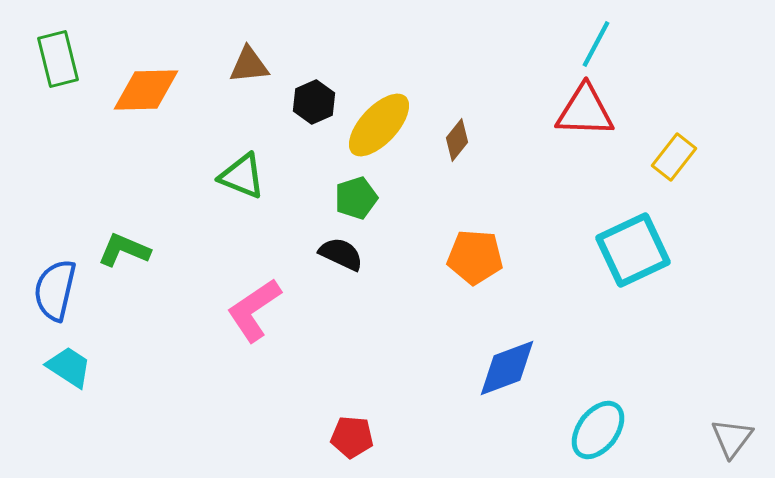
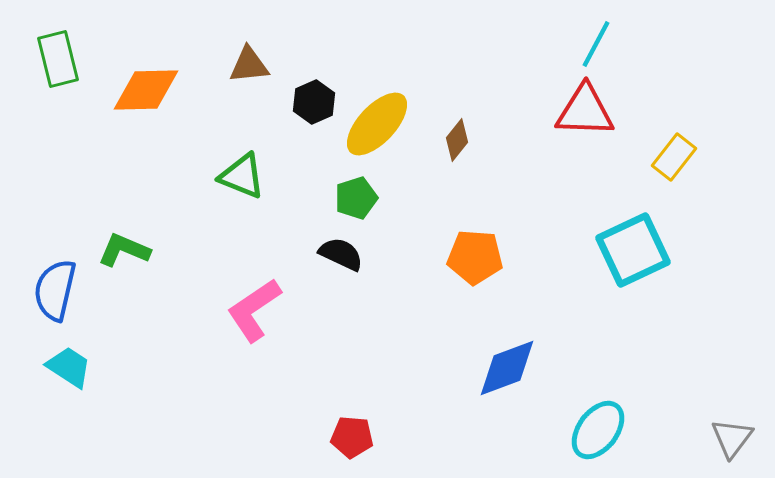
yellow ellipse: moved 2 px left, 1 px up
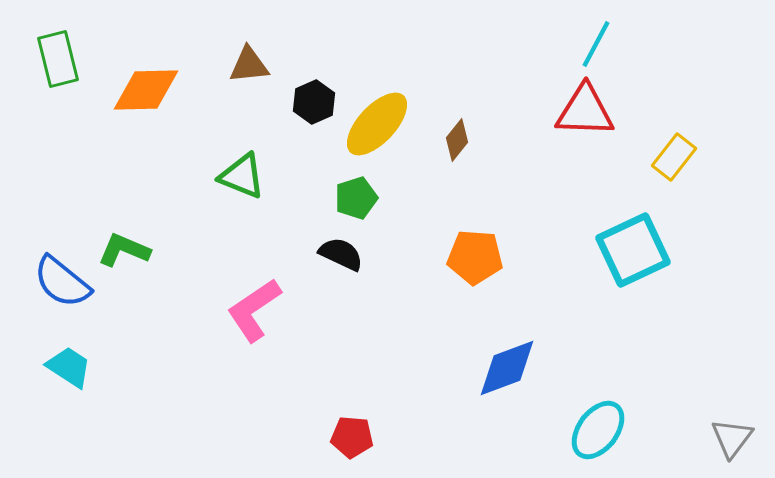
blue semicircle: moved 7 px right, 8 px up; rotated 64 degrees counterclockwise
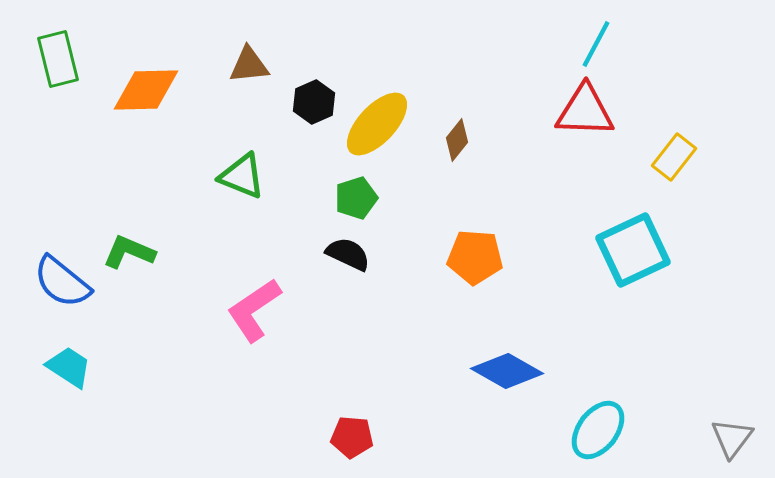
green L-shape: moved 5 px right, 2 px down
black semicircle: moved 7 px right
blue diamond: moved 3 px down; rotated 50 degrees clockwise
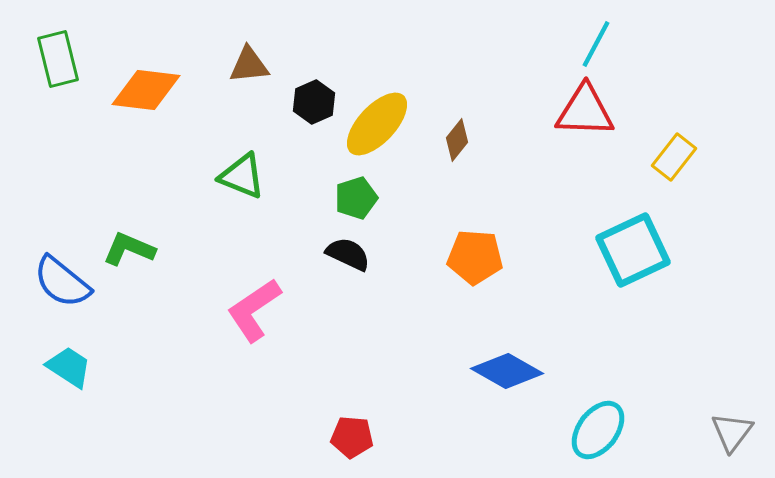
orange diamond: rotated 8 degrees clockwise
green L-shape: moved 3 px up
gray triangle: moved 6 px up
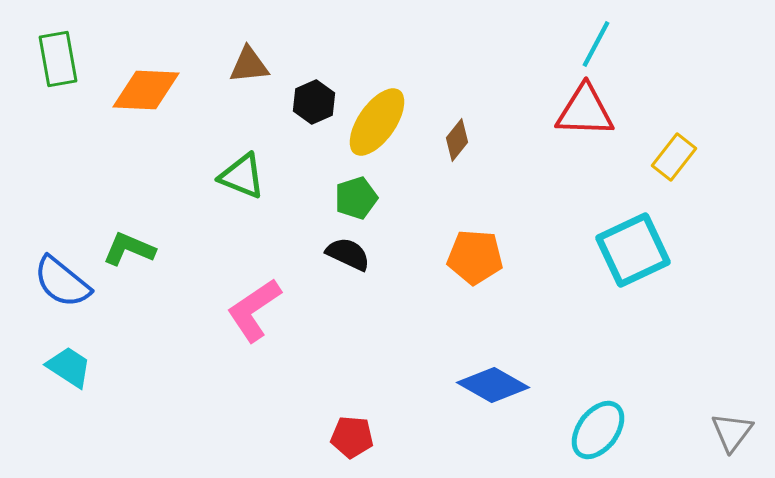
green rectangle: rotated 4 degrees clockwise
orange diamond: rotated 4 degrees counterclockwise
yellow ellipse: moved 2 px up; rotated 8 degrees counterclockwise
blue diamond: moved 14 px left, 14 px down
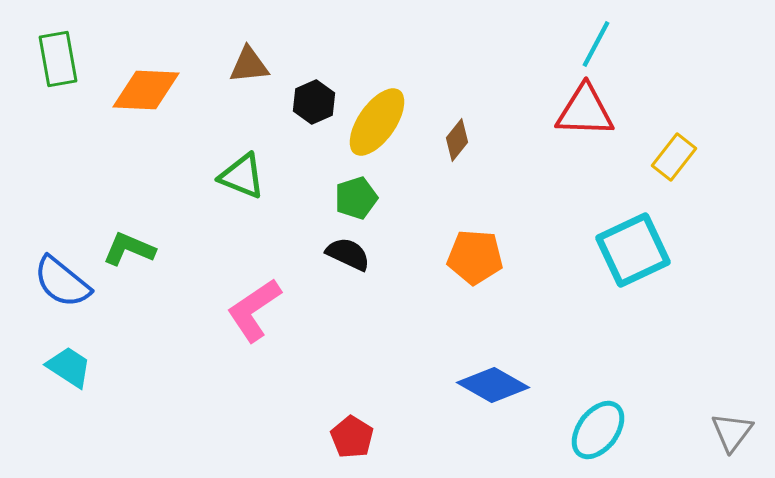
red pentagon: rotated 27 degrees clockwise
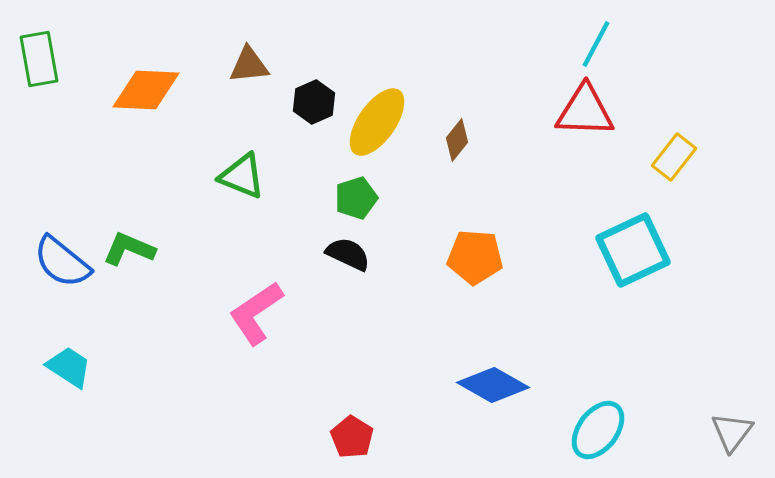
green rectangle: moved 19 px left
blue semicircle: moved 20 px up
pink L-shape: moved 2 px right, 3 px down
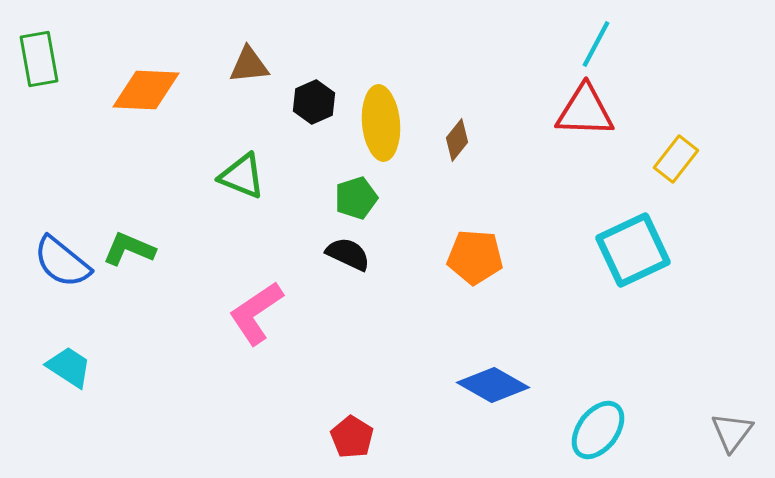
yellow ellipse: moved 4 px right, 1 px down; rotated 40 degrees counterclockwise
yellow rectangle: moved 2 px right, 2 px down
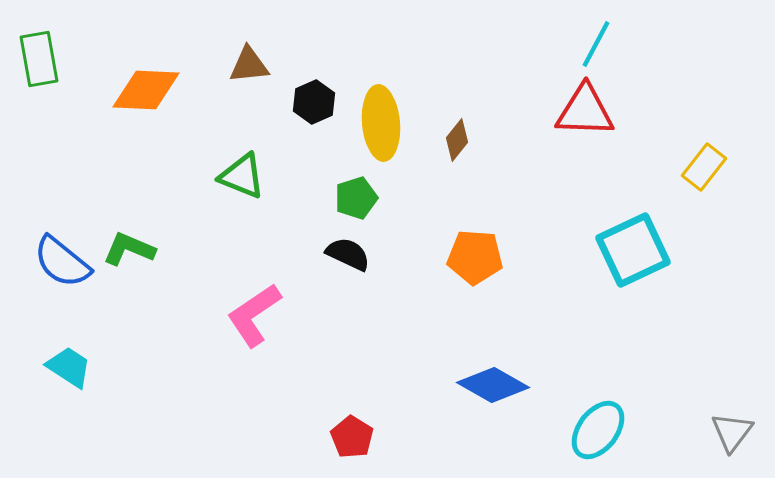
yellow rectangle: moved 28 px right, 8 px down
pink L-shape: moved 2 px left, 2 px down
